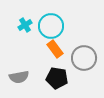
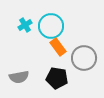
orange rectangle: moved 3 px right, 2 px up
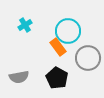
cyan circle: moved 17 px right, 5 px down
gray circle: moved 4 px right
black pentagon: rotated 20 degrees clockwise
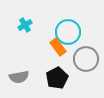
cyan circle: moved 1 px down
gray circle: moved 2 px left, 1 px down
black pentagon: rotated 15 degrees clockwise
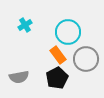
orange rectangle: moved 8 px down
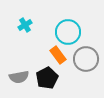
black pentagon: moved 10 px left
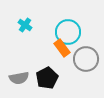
cyan cross: rotated 24 degrees counterclockwise
orange rectangle: moved 4 px right, 7 px up
gray semicircle: moved 1 px down
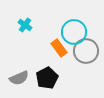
cyan circle: moved 6 px right
orange rectangle: moved 3 px left
gray circle: moved 8 px up
gray semicircle: rotated 12 degrees counterclockwise
